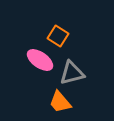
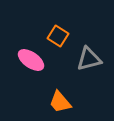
pink ellipse: moved 9 px left
gray triangle: moved 17 px right, 14 px up
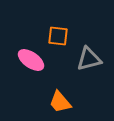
orange square: rotated 25 degrees counterclockwise
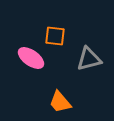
orange square: moved 3 px left
pink ellipse: moved 2 px up
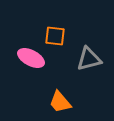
pink ellipse: rotated 8 degrees counterclockwise
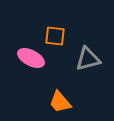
gray triangle: moved 1 px left
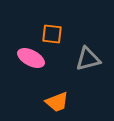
orange square: moved 3 px left, 2 px up
orange trapezoid: moved 3 px left; rotated 70 degrees counterclockwise
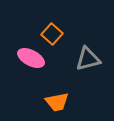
orange square: rotated 35 degrees clockwise
orange trapezoid: rotated 10 degrees clockwise
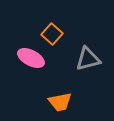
orange trapezoid: moved 3 px right
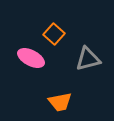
orange square: moved 2 px right
